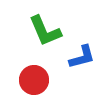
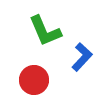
blue L-shape: rotated 32 degrees counterclockwise
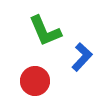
red circle: moved 1 px right, 1 px down
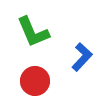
green L-shape: moved 12 px left, 1 px down
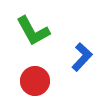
green L-shape: moved 1 px up; rotated 6 degrees counterclockwise
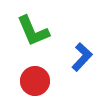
green L-shape: rotated 6 degrees clockwise
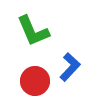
blue L-shape: moved 12 px left, 10 px down
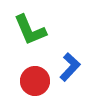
green L-shape: moved 3 px left, 1 px up
